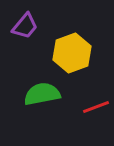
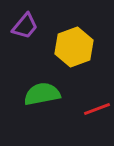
yellow hexagon: moved 2 px right, 6 px up
red line: moved 1 px right, 2 px down
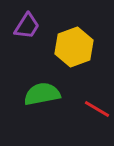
purple trapezoid: moved 2 px right; rotated 8 degrees counterclockwise
red line: rotated 52 degrees clockwise
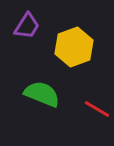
green semicircle: rotated 33 degrees clockwise
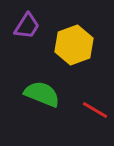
yellow hexagon: moved 2 px up
red line: moved 2 px left, 1 px down
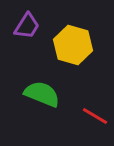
yellow hexagon: moved 1 px left; rotated 24 degrees counterclockwise
red line: moved 6 px down
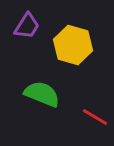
red line: moved 1 px down
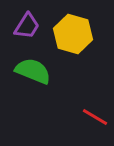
yellow hexagon: moved 11 px up
green semicircle: moved 9 px left, 23 px up
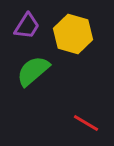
green semicircle: rotated 63 degrees counterclockwise
red line: moved 9 px left, 6 px down
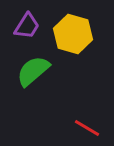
red line: moved 1 px right, 5 px down
